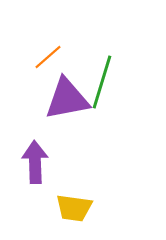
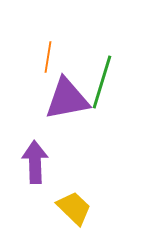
orange line: rotated 40 degrees counterclockwise
yellow trapezoid: rotated 144 degrees counterclockwise
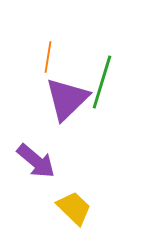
purple triangle: rotated 33 degrees counterclockwise
purple arrow: moved 1 px right, 1 px up; rotated 132 degrees clockwise
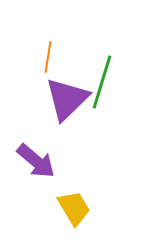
yellow trapezoid: rotated 15 degrees clockwise
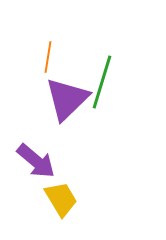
yellow trapezoid: moved 13 px left, 9 px up
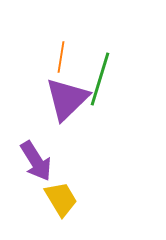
orange line: moved 13 px right
green line: moved 2 px left, 3 px up
purple arrow: rotated 18 degrees clockwise
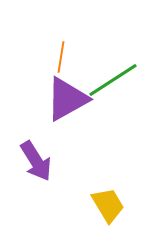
green line: moved 13 px right, 1 px down; rotated 40 degrees clockwise
purple triangle: rotated 15 degrees clockwise
yellow trapezoid: moved 47 px right, 6 px down
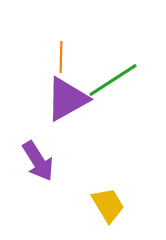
orange line: rotated 8 degrees counterclockwise
purple arrow: moved 2 px right
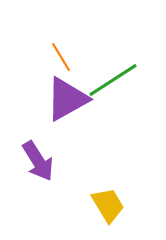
orange line: rotated 32 degrees counterclockwise
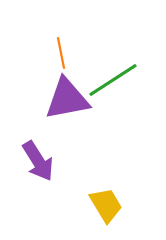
orange line: moved 4 px up; rotated 20 degrees clockwise
purple triangle: rotated 18 degrees clockwise
yellow trapezoid: moved 2 px left
